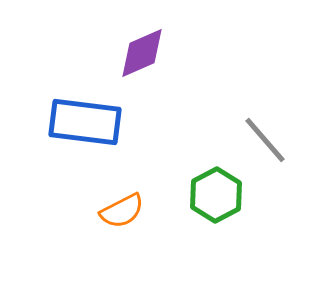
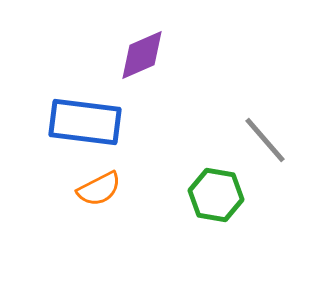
purple diamond: moved 2 px down
green hexagon: rotated 22 degrees counterclockwise
orange semicircle: moved 23 px left, 22 px up
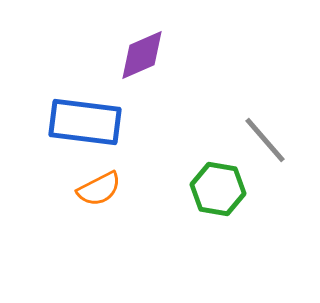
green hexagon: moved 2 px right, 6 px up
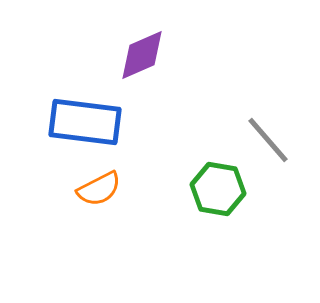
gray line: moved 3 px right
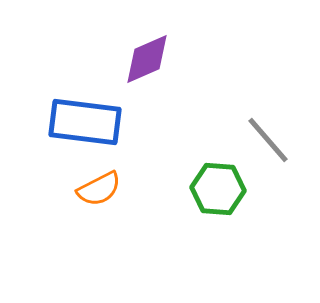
purple diamond: moved 5 px right, 4 px down
green hexagon: rotated 6 degrees counterclockwise
